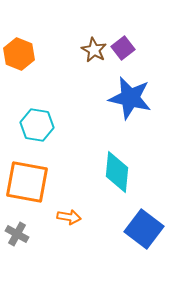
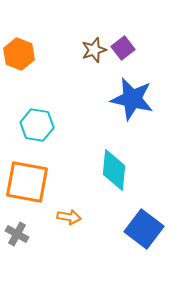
brown star: rotated 25 degrees clockwise
blue star: moved 2 px right, 1 px down
cyan diamond: moved 3 px left, 2 px up
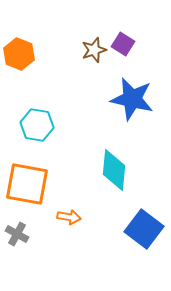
purple square: moved 4 px up; rotated 20 degrees counterclockwise
orange square: moved 2 px down
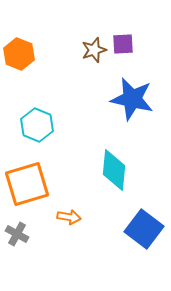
purple square: rotated 35 degrees counterclockwise
cyan hexagon: rotated 12 degrees clockwise
orange square: rotated 27 degrees counterclockwise
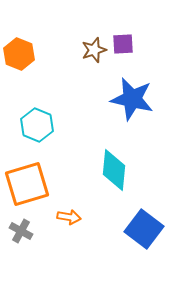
gray cross: moved 4 px right, 3 px up
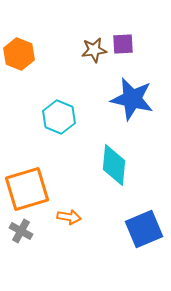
brown star: rotated 10 degrees clockwise
cyan hexagon: moved 22 px right, 8 px up
cyan diamond: moved 5 px up
orange square: moved 5 px down
blue square: rotated 30 degrees clockwise
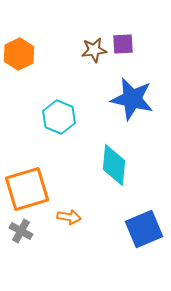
orange hexagon: rotated 12 degrees clockwise
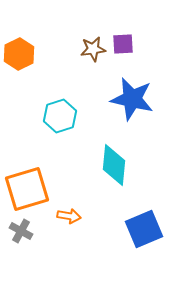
brown star: moved 1 px left, 1 px up
cyan hexagon: moved 1 px right, 1 px up; rotated 20 degrees clockwise
orange arrow: moved 1 px up
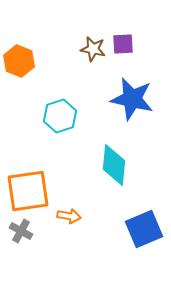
brown star: rotated 20 degrees clockwise
orange hexagon: moved 7 px down; rotated 12 degrees counterclockwise
orange square: moved 1 px right, 2 px down; rotated 9 degrees clockwise
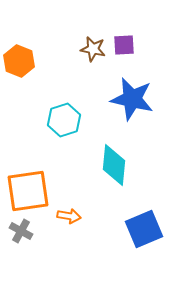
purple square: moved 1 px right, 1 px down
cyan hexagon: moved 4 px right, 4 px down
